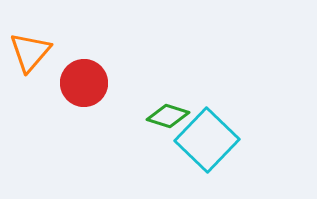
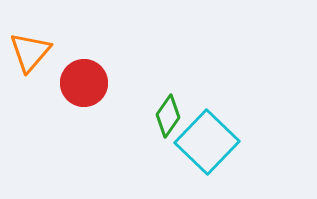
green diamond: rotated 72 degrees counterclockwise
cyan square: moved 2 px down
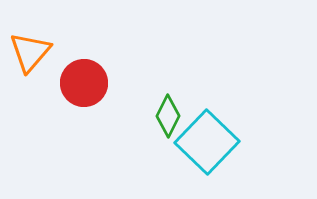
green diamond: rotated 9 degrees counterclockwise
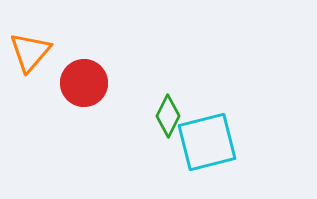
cyan square: rotated 32 degrees clockwise
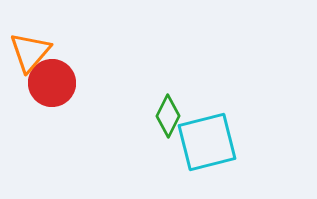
red circle: moved 32 px left
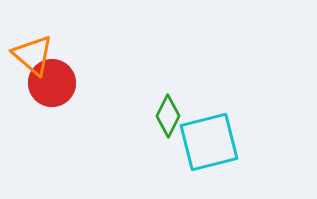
orange triangle: moved 3 px right, 3 px down; rotated 30 degrees counterclockwise
cyan square: moved 2 px right
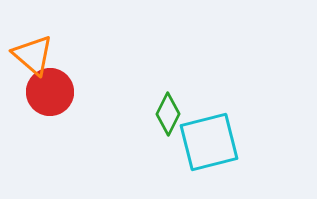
red circle: moved 2 px left, 9 px down
green diamond: moved 2 px up
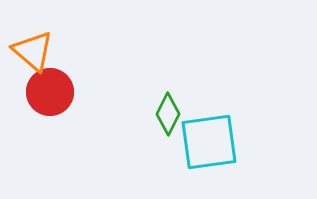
orange triangle: moved 4 px up
cyan square: rotated 6 degrees clockwise
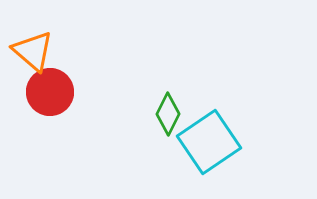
cyan square: rotated 26 degrees counterclockwise
